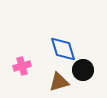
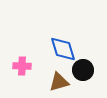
pink cross: rotated 18 degrees clockwise
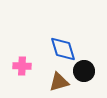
black circle: moved 1 px right, 1 px down
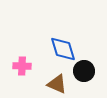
brown triangle: moved 2 px left, 2 px down; rotated 40 degrees clockwise
